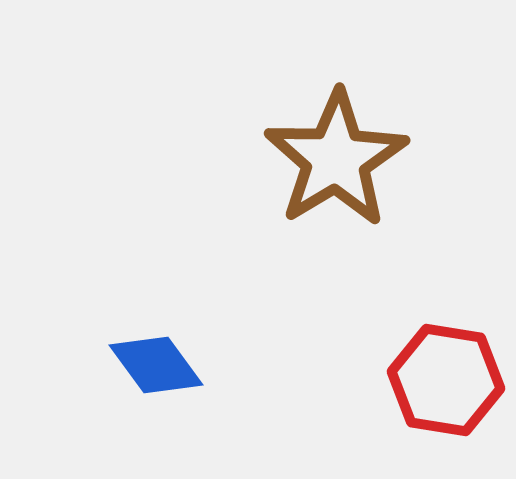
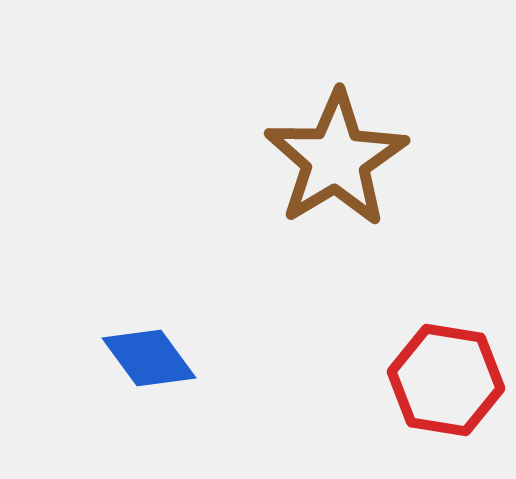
blue diamond: moved 7 px left, 7 px up
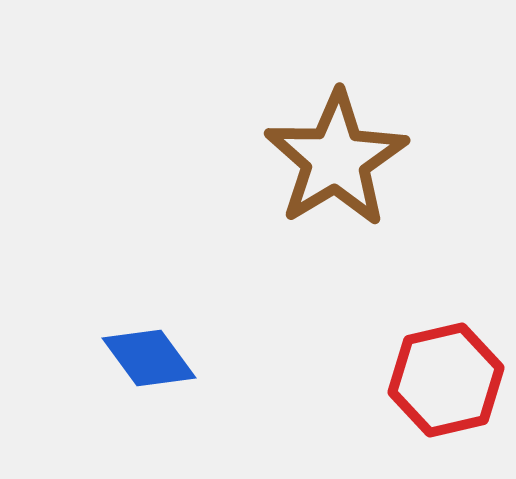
red hexagon: rotated 22 degrees counterclockwise
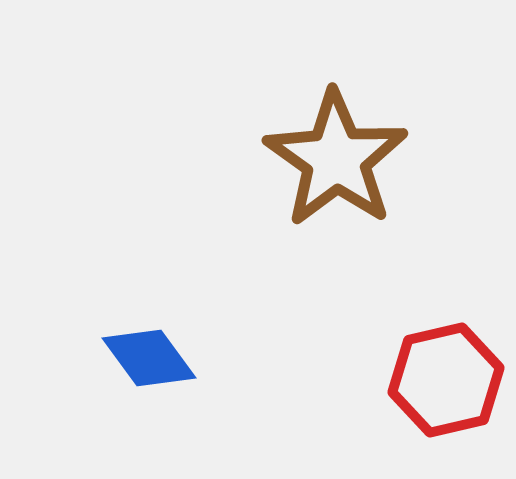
brown star: rotated 6 degrees counterclockwise
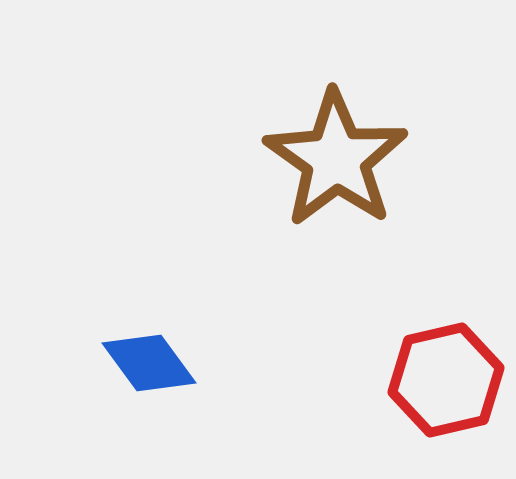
blue diamond: moved 5 px down
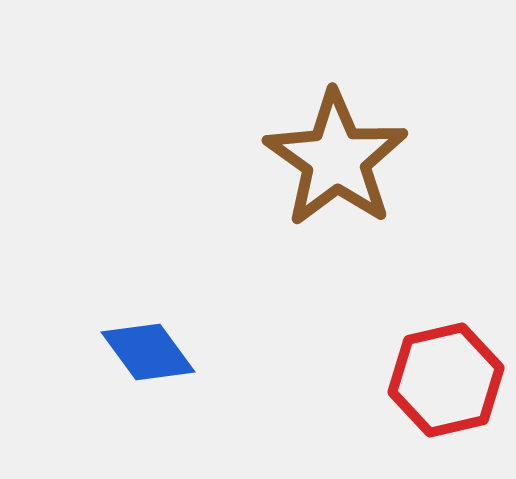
blue diamond: moved 1 px left, 11 px up
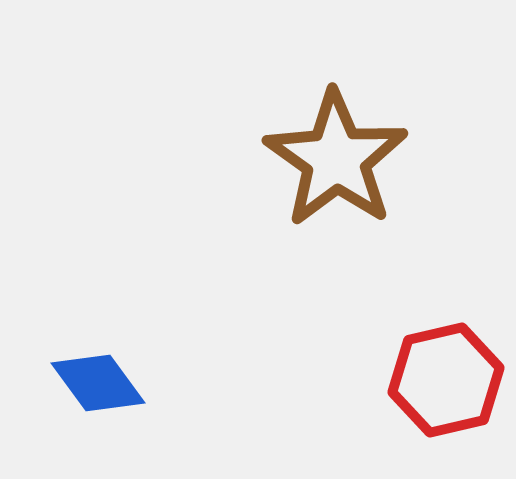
blue diamond: moved 50 px left, 31 px down
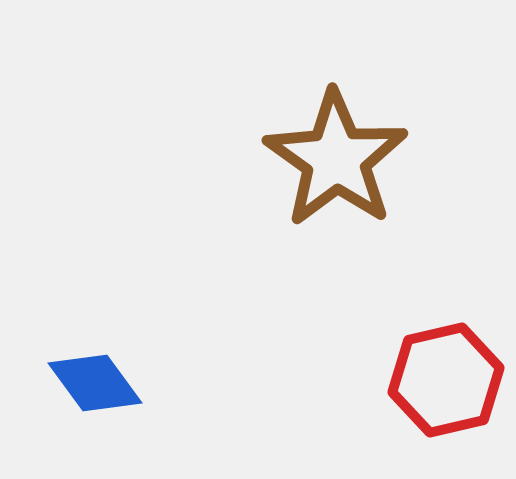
blue diamond: moved 3 px left
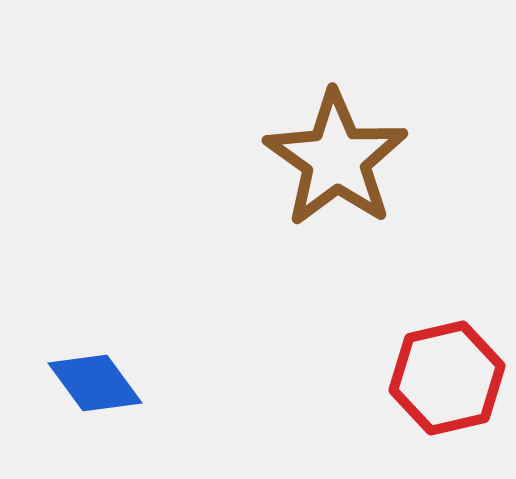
red hexagon: moved 1 px right, 2 px up
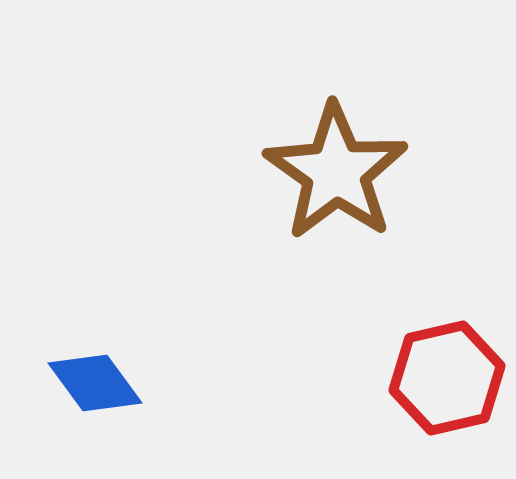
brown star: moved 13 px down
